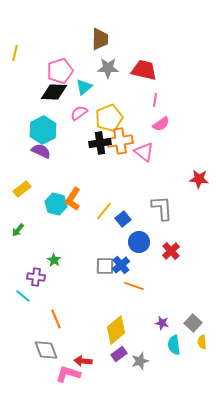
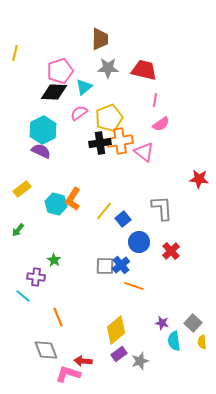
orange line at (56, 319): moved 2 px right, 2 px up
cyan semicircle at (174, 345): moved 4 px up
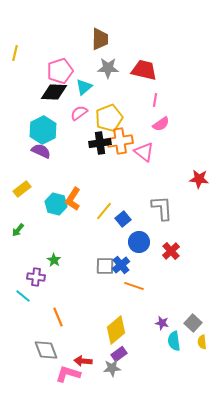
gray star at (140, 361): moved 28 px left, 7 px down; rotated 12 degrees clockwise
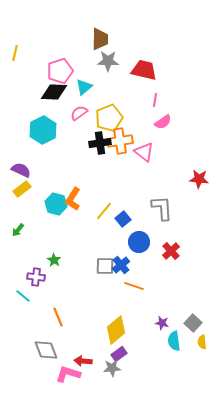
gray star at (108, 68): moved 7 px up
pink semicircle at (161, 124): moved 2 px right, 2 px up
purple semicircle at (41, 151): moved 20 px left, 19 px down
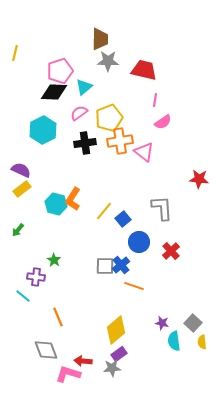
black cross at (100, 143): moved 15 px left
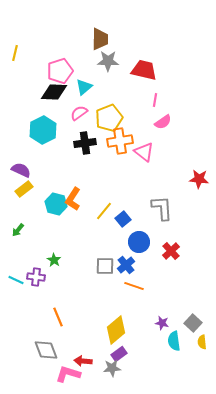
yellow rectangle at (22, 189): moved 2 px right
blue cross at (121, 265): moved 5 px right
cyan line at (23, 296): moved 7 px left, 16 px up; rotated 14 degrees counterclockwise
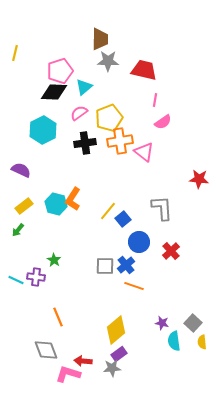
yellow rectangle at (24, 189): moved 17 px down
yellow line at (104, 211): moved 4 px right
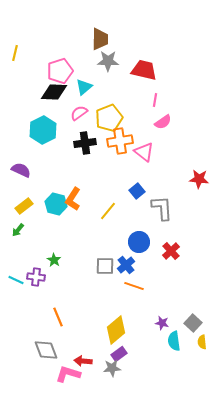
blue square at (123, 219): moved 14 px right, 28 px up
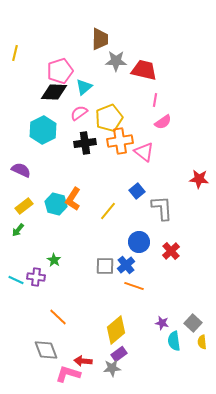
gray star at (108, 61): moved 8 px right
orange line at (58, 317): rotated 24 degrees counterclockwise
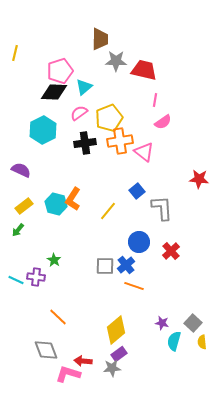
cyan semicircle at (174, 341): rotated 24 degrees clockwise
